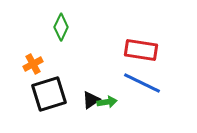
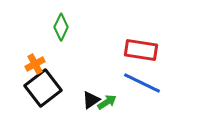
orange cross: moved 2 px right
black square: moved 6 px left, 6 px up; rotated 21 degrees counterclockwise
green arrow: rotated 24 degrees counterclockwise
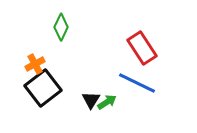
red rectangle: moved 1 px right, 2 px up; rotated 48 degrees clockwise
blue line: moved 5 px left
black triangle: rotated 24 degrees counterclockwise
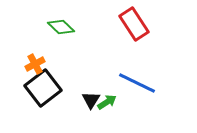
green diamond: rotated 72 degrees counterclockwise
red rectangle: moved 8 px left, 24 px up
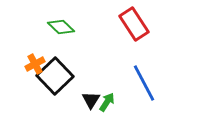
blue line: moved 7 px right; rotated 36 degrees clockwise
black square: moved 12 px right, 12 px up; rotated 6 degrees counterclockwise
green arrow: rotated 24 degrees counterclockwise
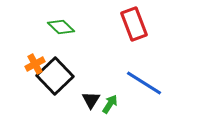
red rectangle: rotated 12 degrees clockwise
blue line: rotated 30 degrees counterclockwise
green arrow: moved 3 px right, 2 px down
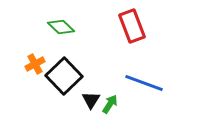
red rectangle: moved 2 px left, 2 px down
black square: moved 9 px right
blue line: rotated 12 degrees counterclockwise
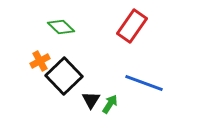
red rectangle: rotated 56 degrees clockwise
orange cross: moved 5 px right, 3 px up
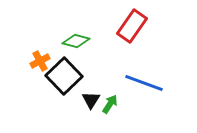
green diamond: moved 15 px right, 14 px down; rotated 28 degrees counterclockwise
